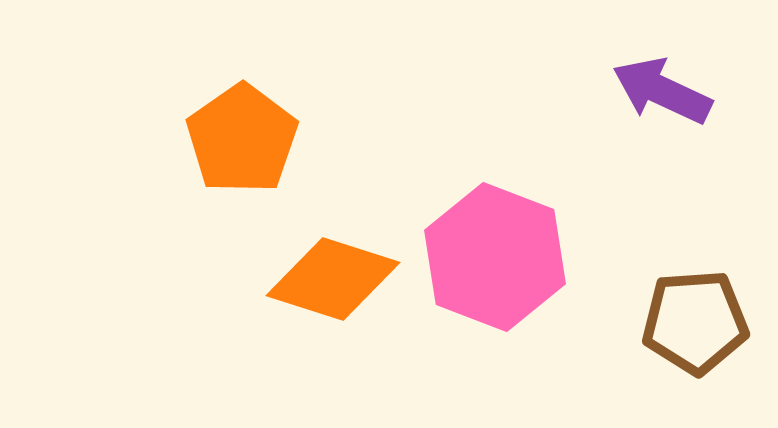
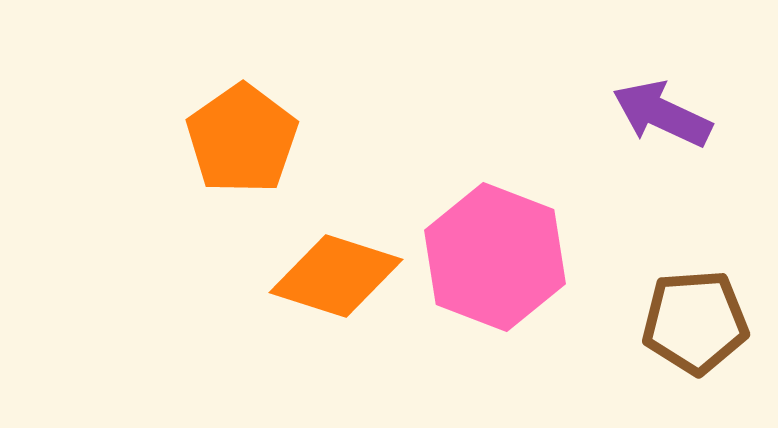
purple arrow: moved 23 px down
orange diamond: moved 3 px right, 3 px up
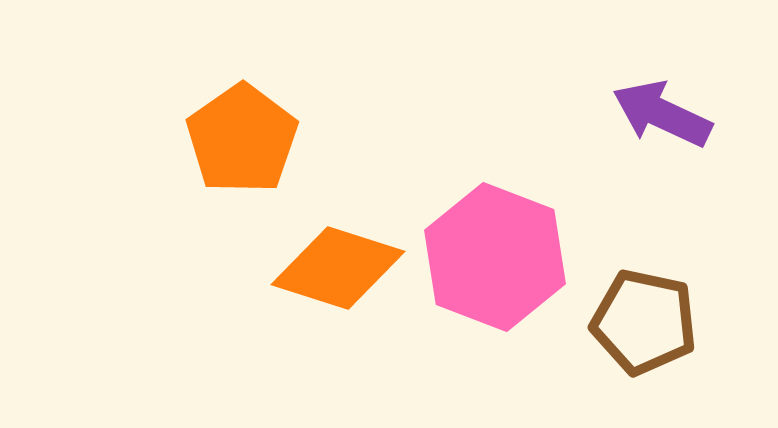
orange diamond: moved 2 px right, 8 px up
brown pentagon: moved 51 px left; rotated 16 degrees clockwise
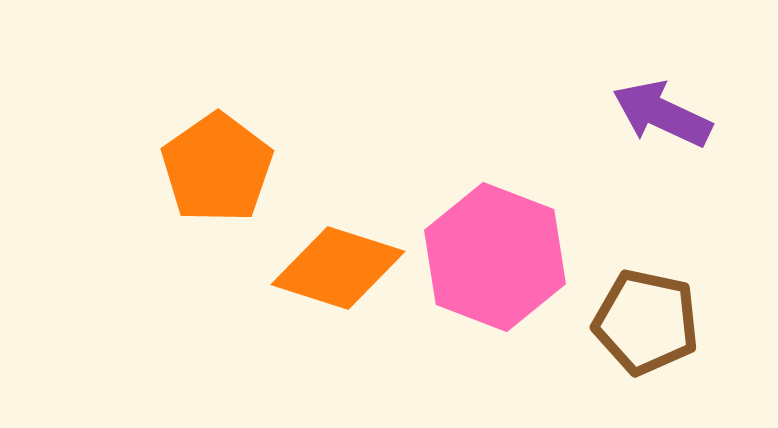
orange pentagon: moved 25 px left, 29 px down
brown pentagon: moved 2 px right
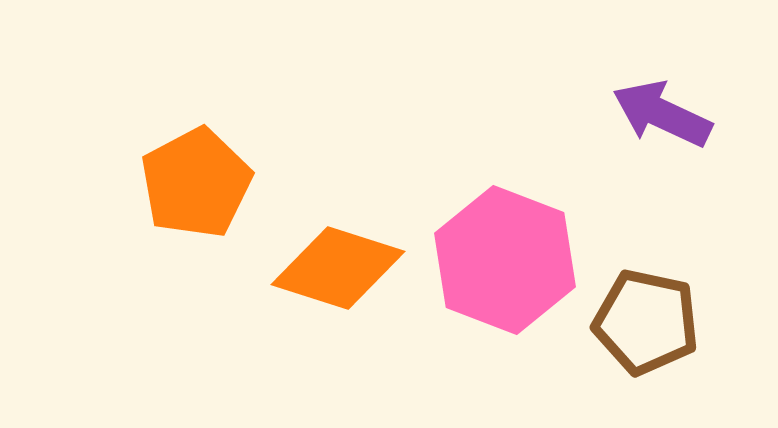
orange pentagon: moved 21 px left, 15 px down; rotated 7 degrees clockwise
pink hexagon: moved 10 px right, 3 px down
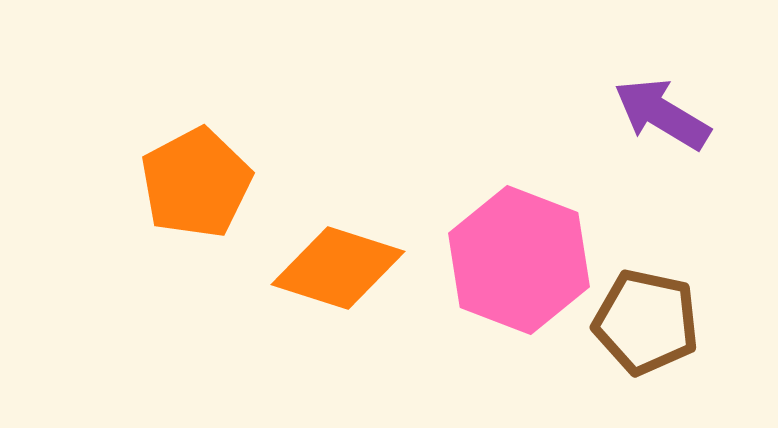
purple arrow: rotated 6 degrees clockwise
pink hexagon: moved 14 px right
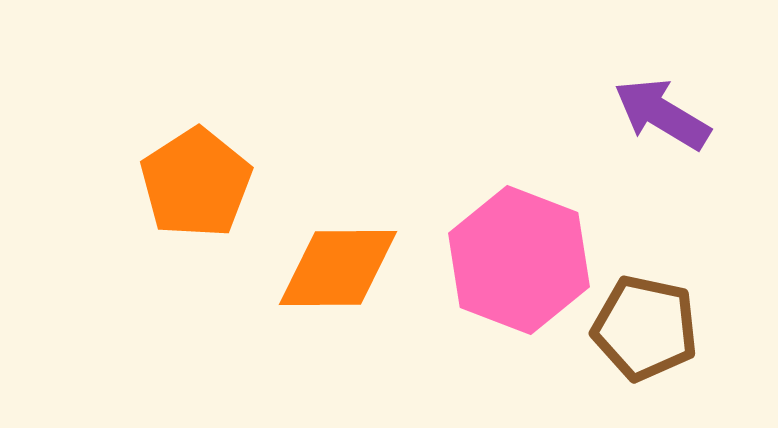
orange pentagon: rotated 5 degrees counterclockwise
orange diamond: rotated 18 degrees counterclockwise
brown pentagon: moved 1 px left, 6 px down
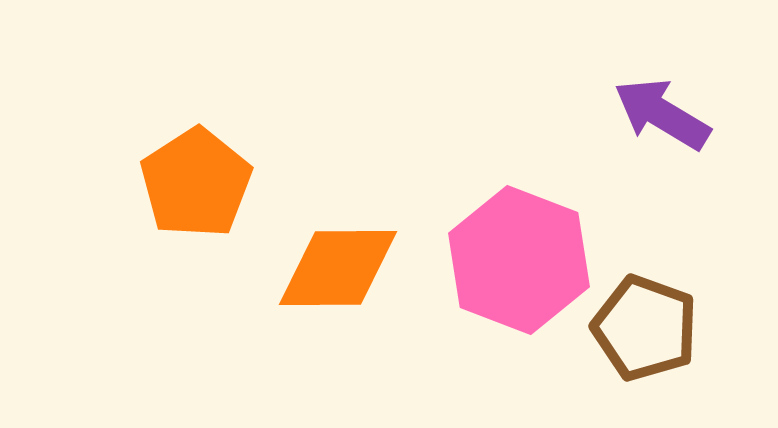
brown pentagon: rotated 8 degrees clockwise
